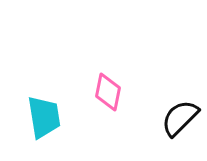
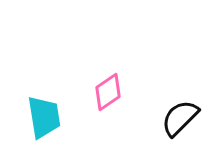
pink diamond: rotated 45 degrees clockwise
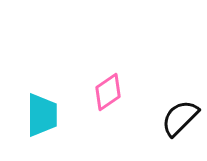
cyan trapezoid: moved 2 px left, 2 px up; rotated 9 degrees clockwise
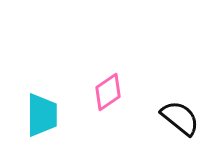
black semicircle: rotated 84 degrees clockwise
